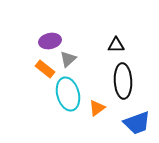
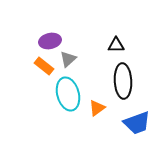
orange rectangle: moved 1 px left, 3 px up
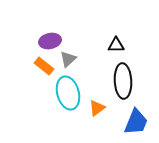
cyan ellipse: moved 1 px up
blue trapezoid: moved 1 px left, 1 px up; rotated 48 degrees counterclockwise
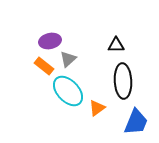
cyan ellipse: moved 2 px up; rotated 28 degrees counterclockwise
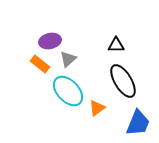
orange rectangle: moved 4 px left, 2 px up
black ellipse: rotated 28 degrees counterclockwise
blue trapezoid: moved 2 px right, 1 px down
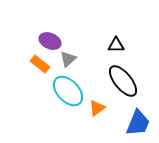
purple ellipse: rotated 35 degrees clockwise
black ellipse: rotated 8 degrees counterclockwise
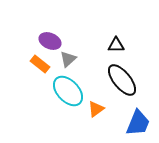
black ellipse: moved 1 px left, 1 px up
orange triangle: moved 1 px left, 1 px down
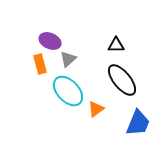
orange rectangle: rotated 36 degrees clockwise
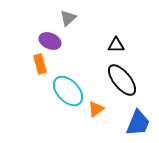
gray triangle: moved 41 px up
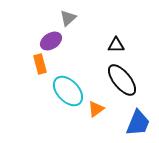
purple ellipse: moved 1 px right; rotated 55 degrees counterclockwise
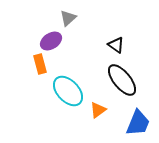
black triangle: rotated 36 degrees clockwise
orange triangle: moved 2 px right, 1 px down
